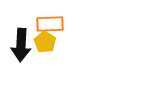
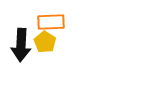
orange rectangle: moved 1 px right, 2 px up
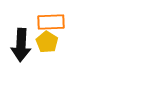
yellow pentagon: moved 2 px right
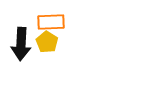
black arrow: moved 1 px up
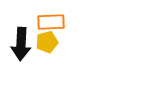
yellow pentagon: rotated 25 degrees clockwise
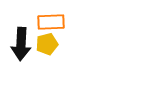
yellow pentagon: moved 2 px down
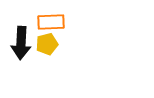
black arrow: moved 1 px up
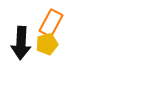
orange rectangle: moved 1 px down; rotated 60 degrees counterclockwise
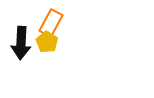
yellow pentagon: moved 2 px up; rotated 25 degrees counterclockwise
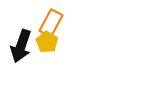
black arrow: moved 3 px down; rotated 16 degrees clockwise
